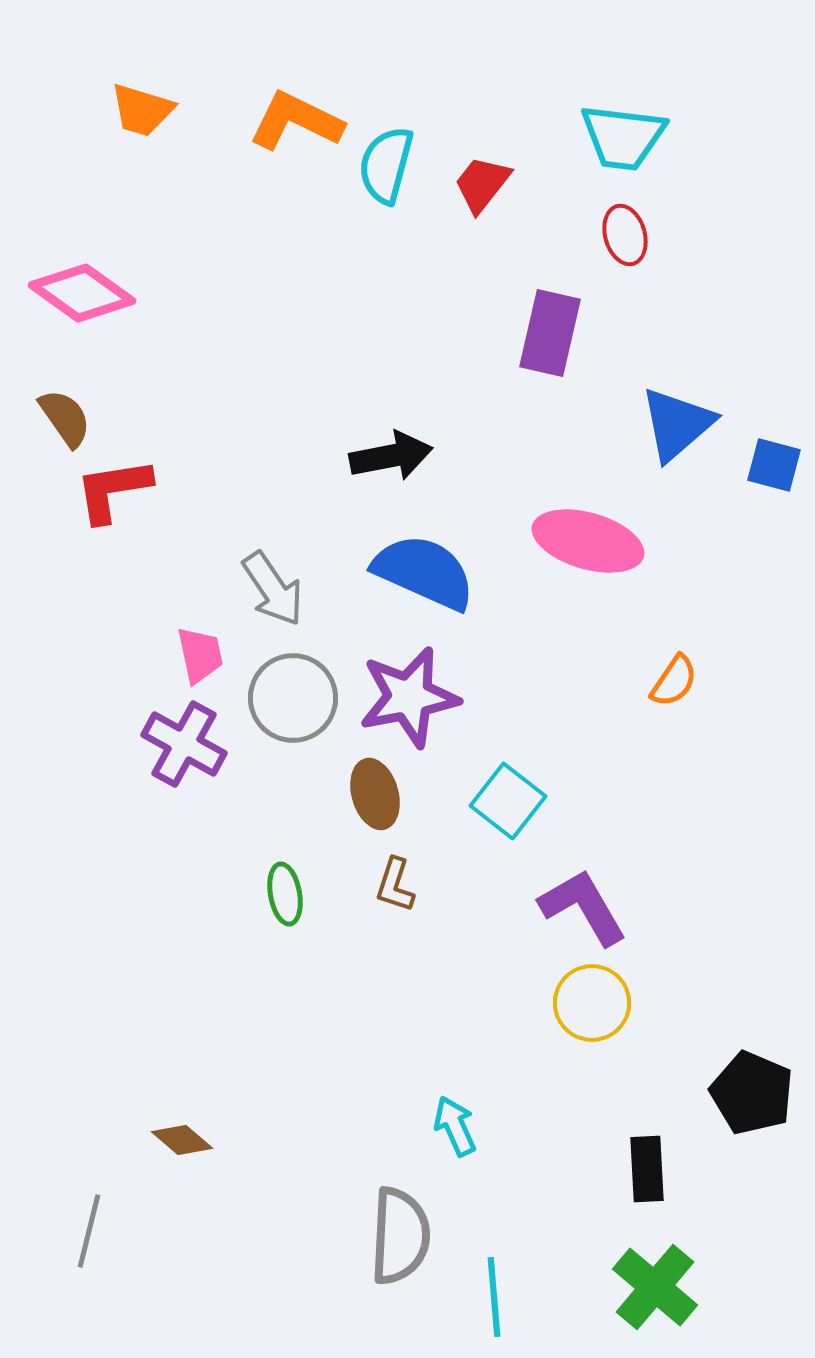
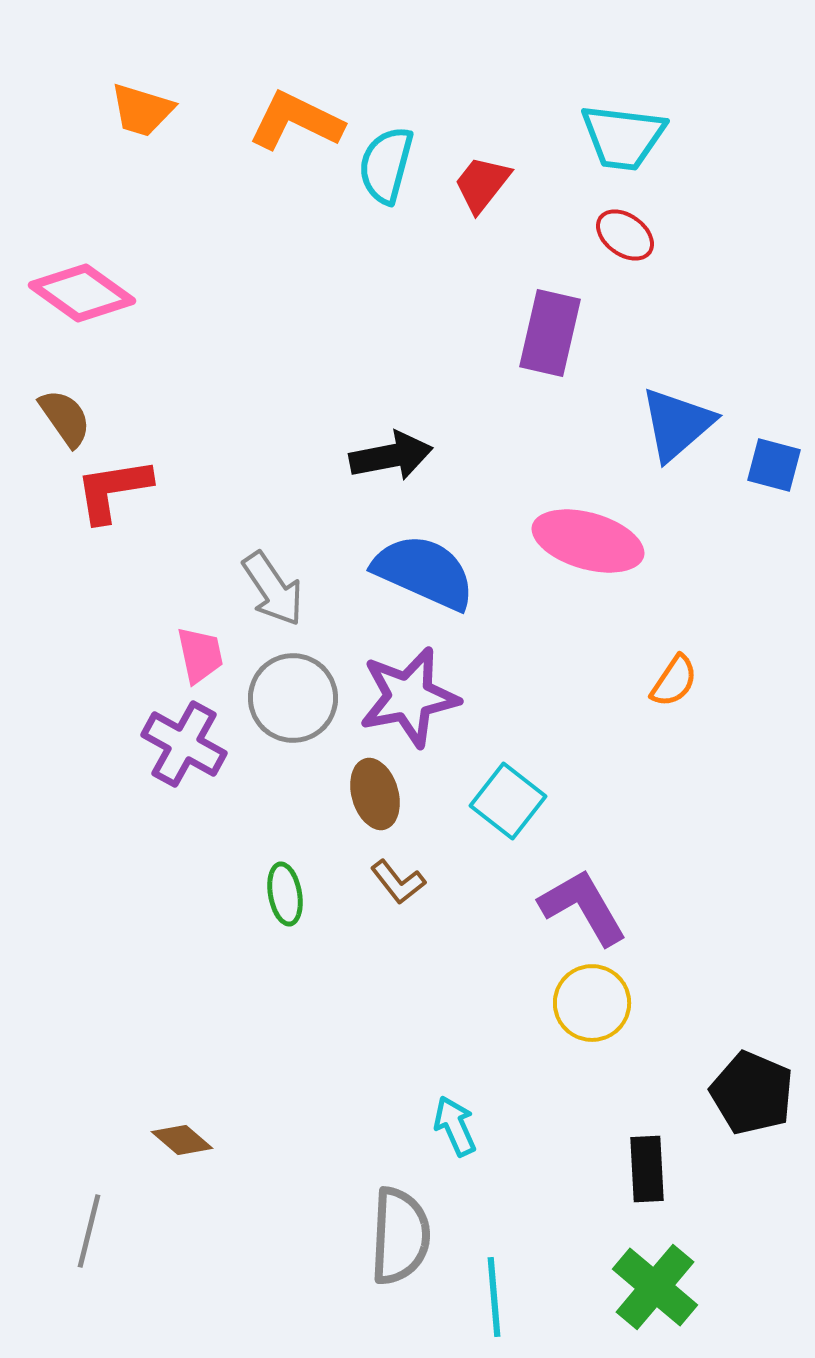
red ellipse: rotated 38 degrees counterclockwise
brown L-shape: moved 3 px right, 3 px up; rotated 56 degrees counterclockwise
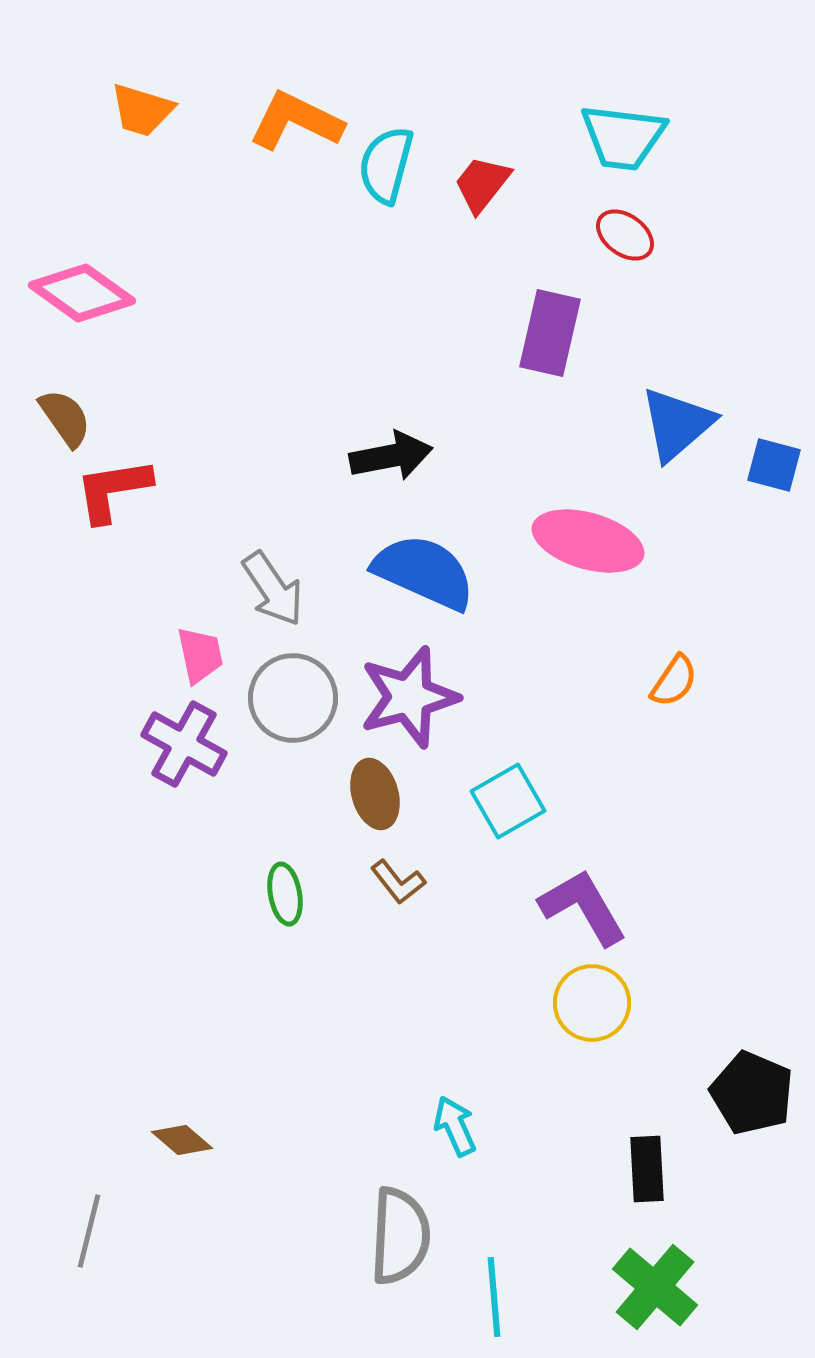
purple star: rotated 4 degrees counterclockwise
cyan square: rotated 22 degrees clockwise
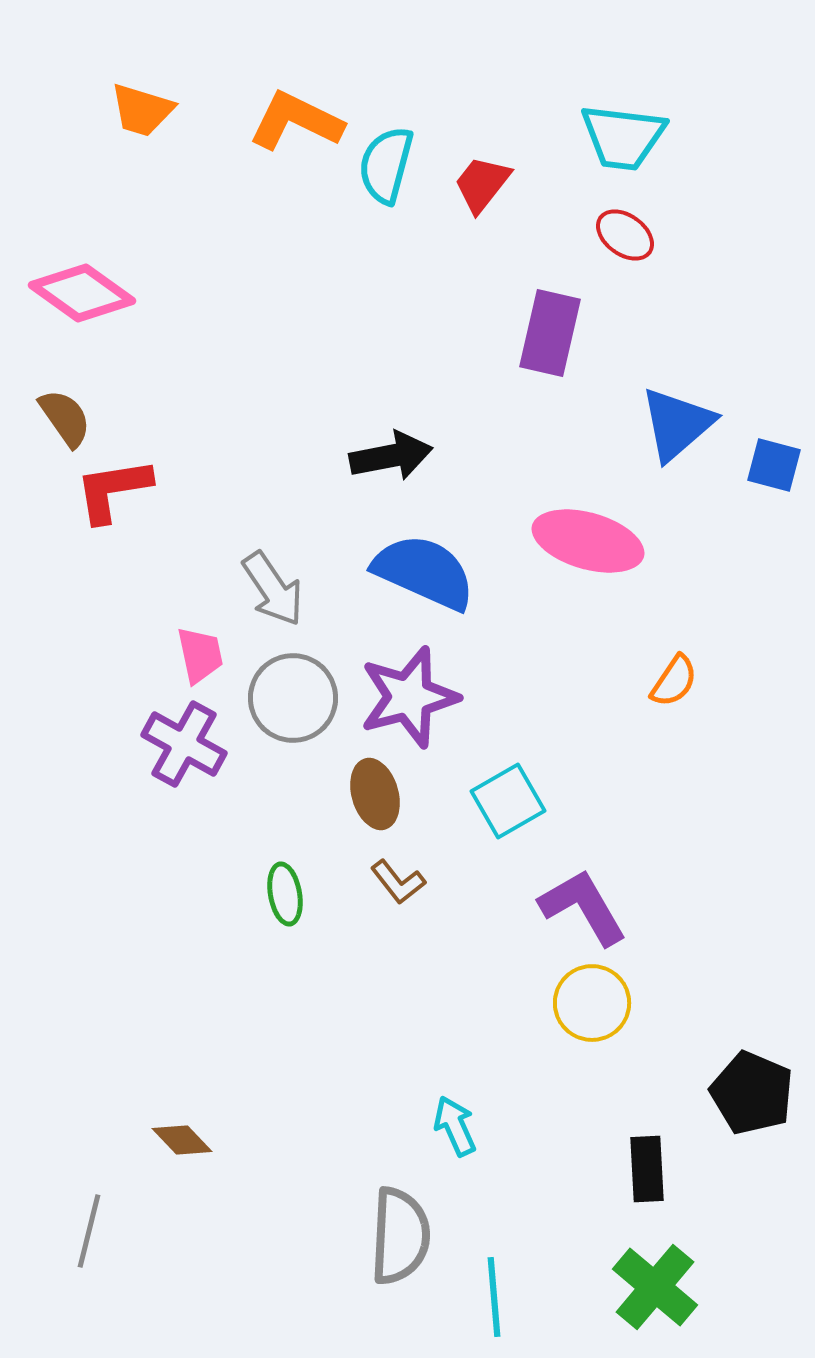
brown diamond: rotated 6 degrees clockwise
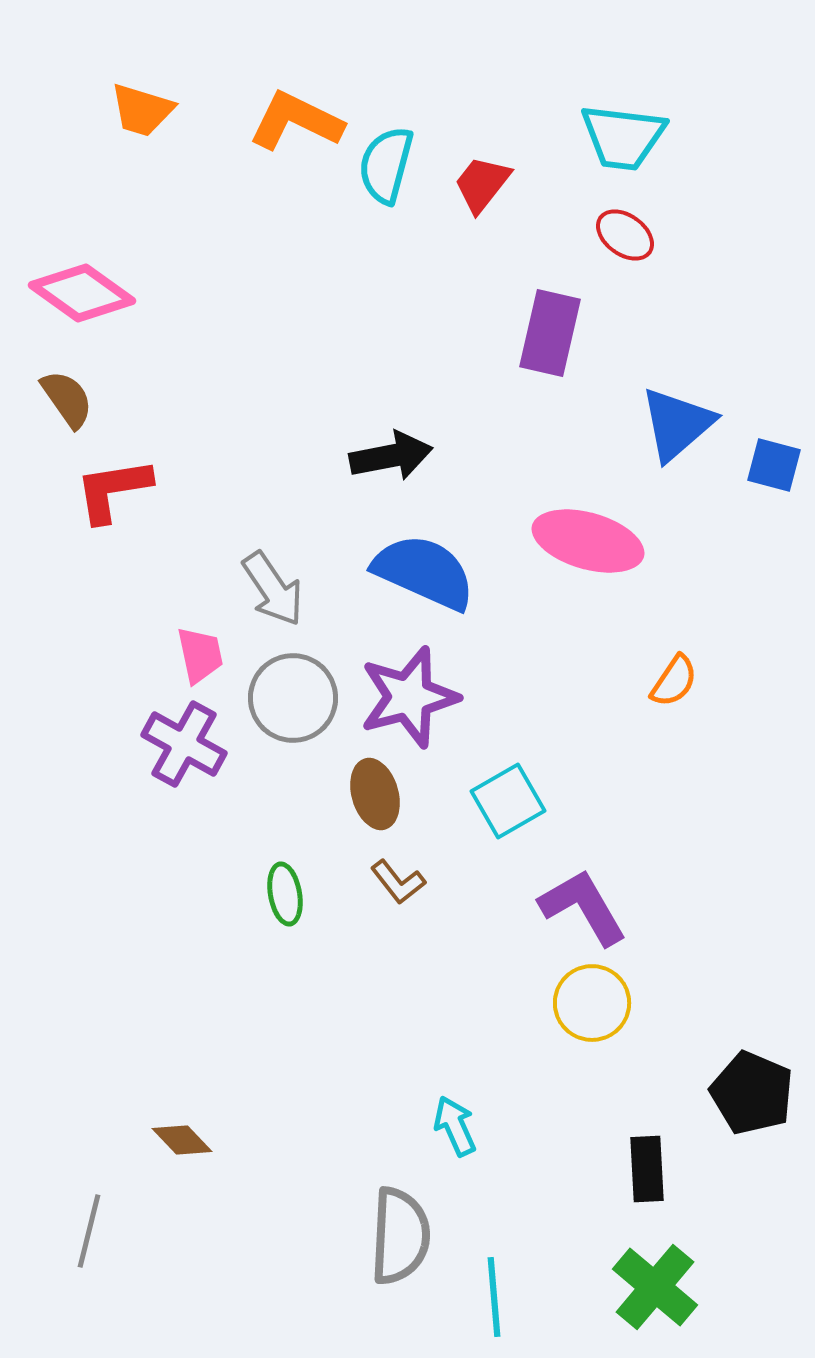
brown semicircle: moved 2 px right, 19 px up
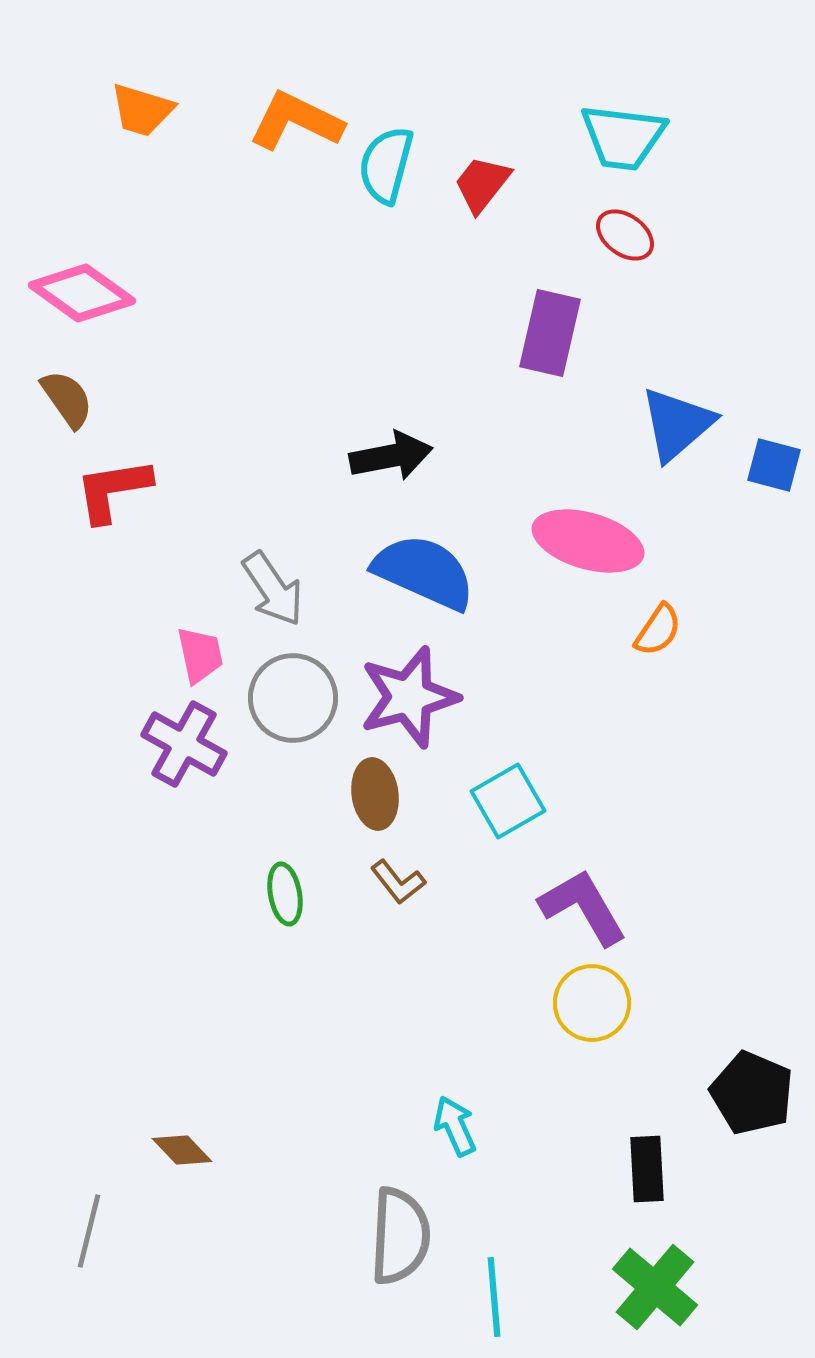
orange semicircle: moved 16 px left, 51 px up
brown ellipse: rotated 8 degrees clockwise
brown diamond: moved 10 px down
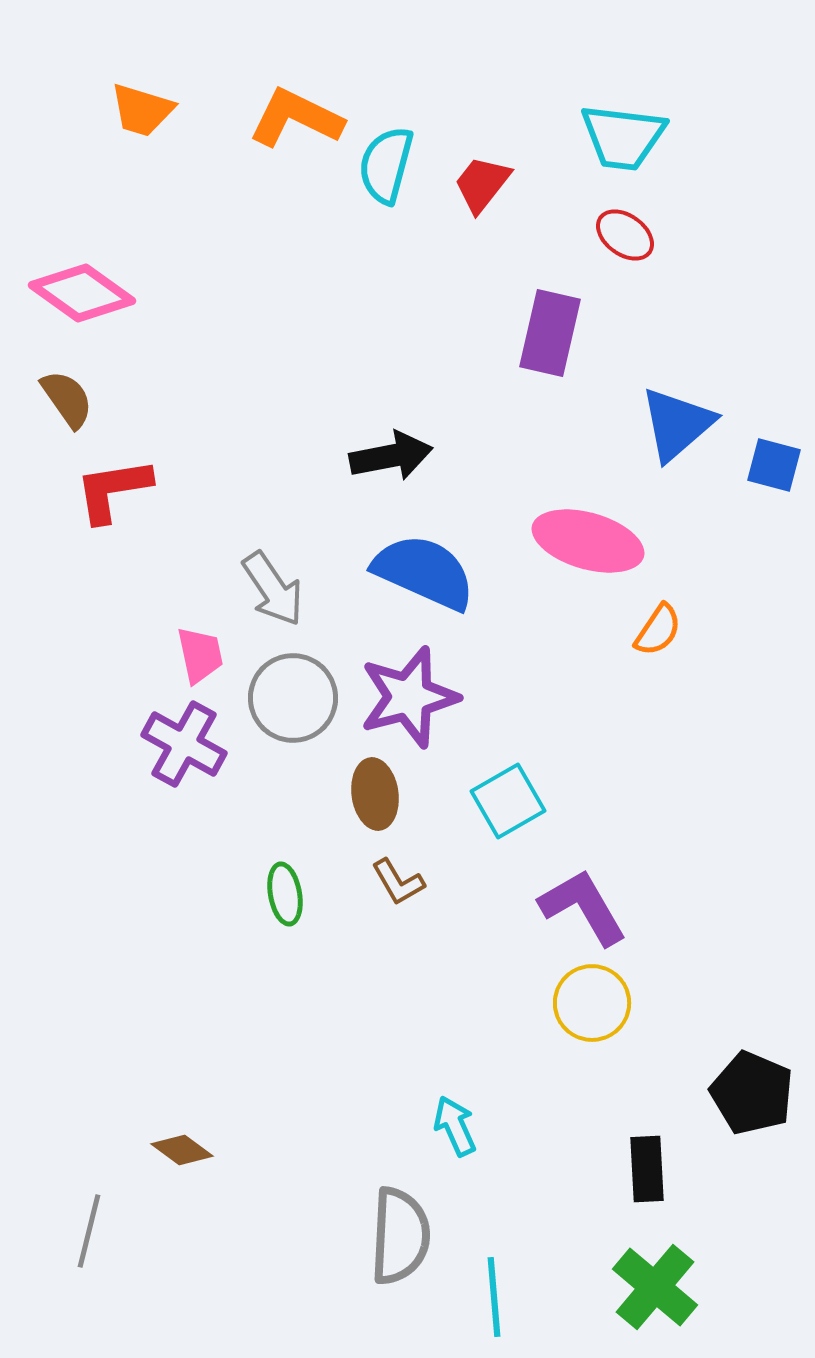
orange L-shape: moved 3 px up
brown L-shape: rotated 8 degrees clockwise
brown diamond: rotated 10 degrees counterclockwise
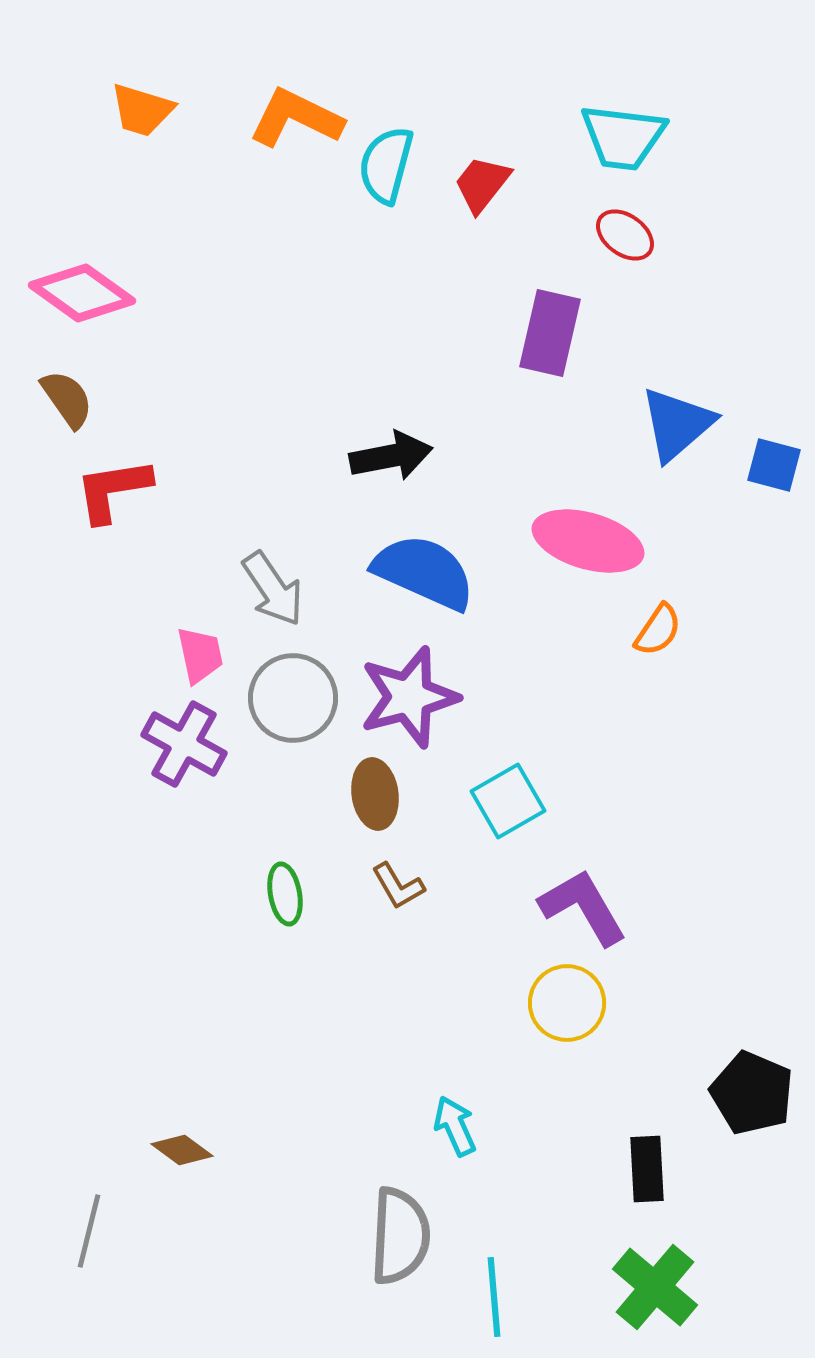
brown L-shape: moved 4 px down
yellow circle: moved 25 px left
